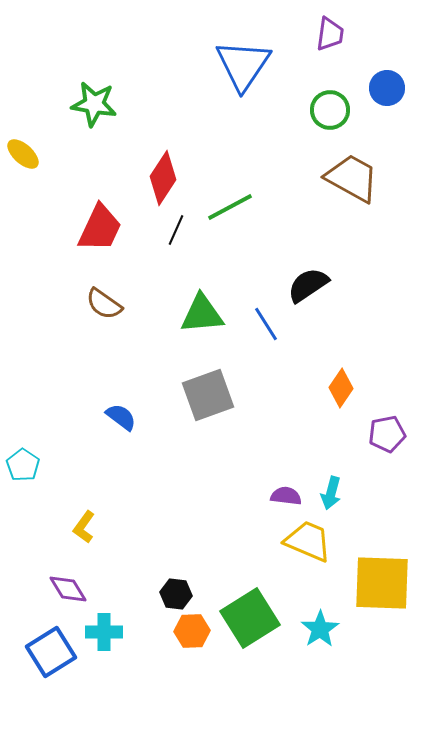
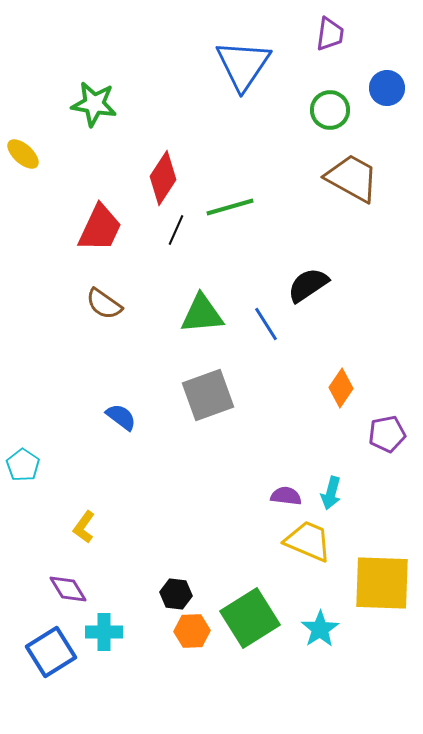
green line: rotated 12 degrees clockwise
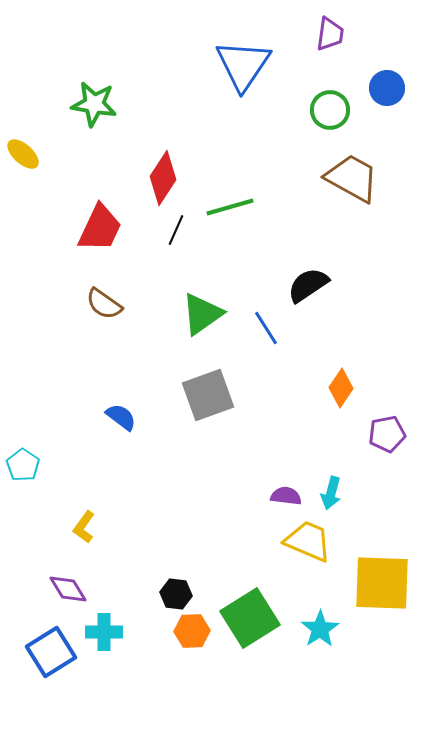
green triangle: rotated 30 degrees counterclockwise
blue line: moved 4 px down
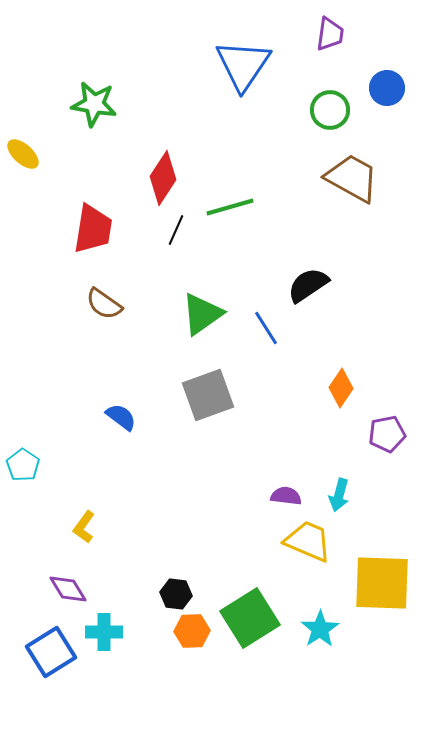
red trapezoid: moved 7 px left, 1 px down; rotated 16 degrees counterclockwise
cyan arrow: moved 8 px right, 2 px down
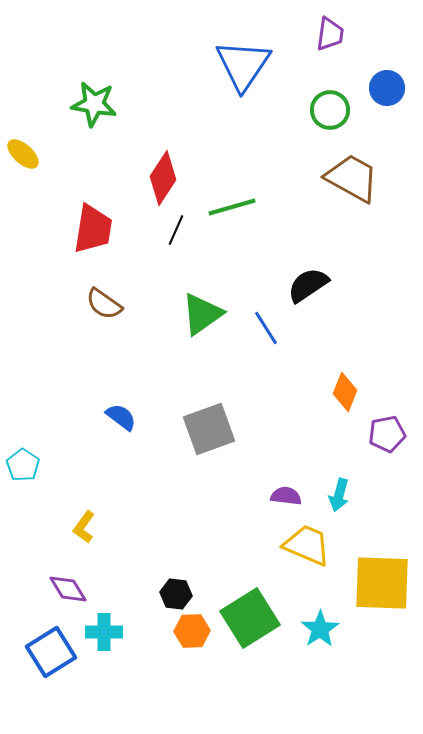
green line: moved 2 px right
orange diamond: moved 4 px right, 4 px down; rotated 12 degrees counterclockwise
gray square: moved 1 px right, 34 px down
yellow trapezoid: moved 1 px left, 4 px down
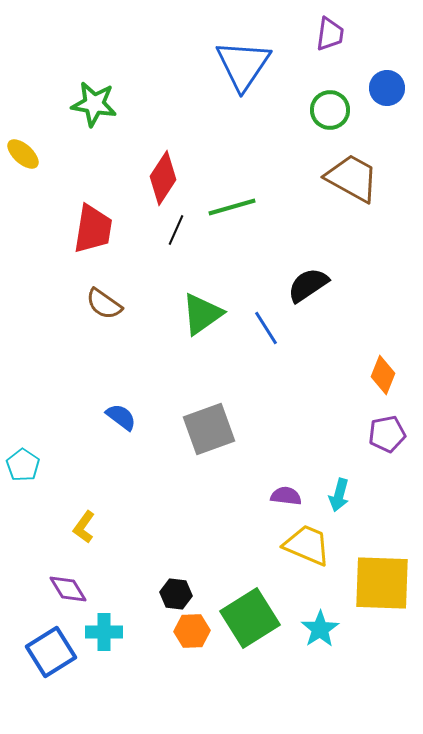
orange diamond: moved 38 px right, 17 px up
